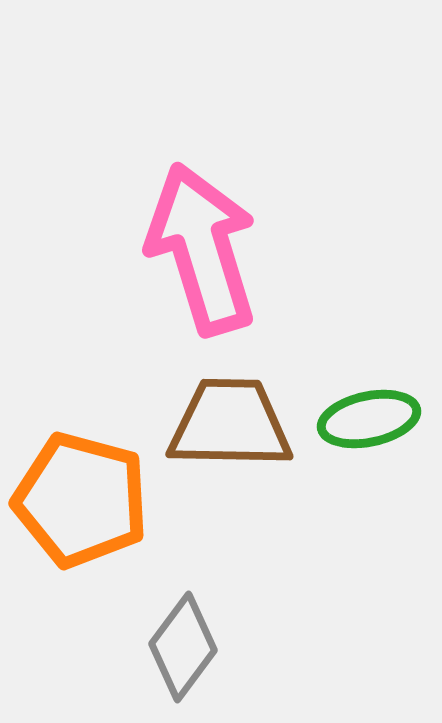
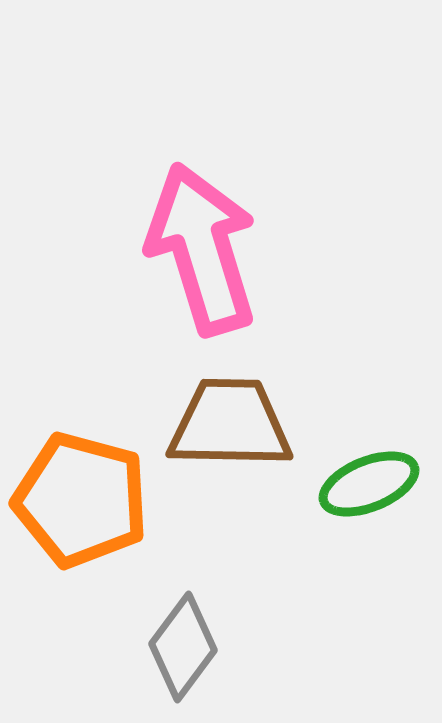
green ellipse: moved 65 px down; rotated 10 degrees counterclockwise
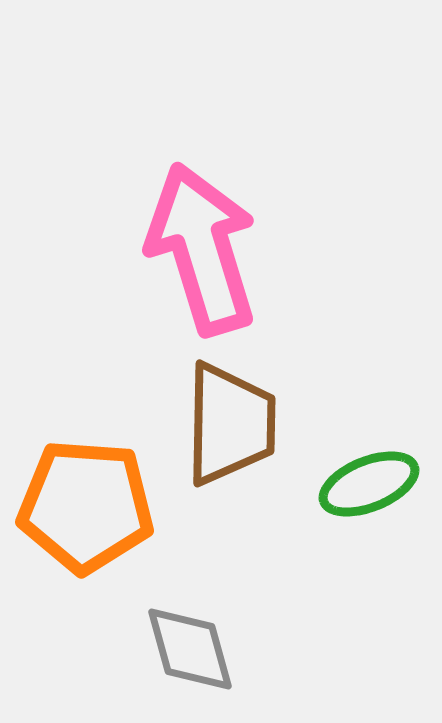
brown trapezoid: rotated 90 degrees clockwise
orange pentagon: moved 5 px right, 6 px down; rotated 11 degrees counterclockwise
gray diamond: moved 7 px right, 2 px down; rotated 52 degrees counterclockwise
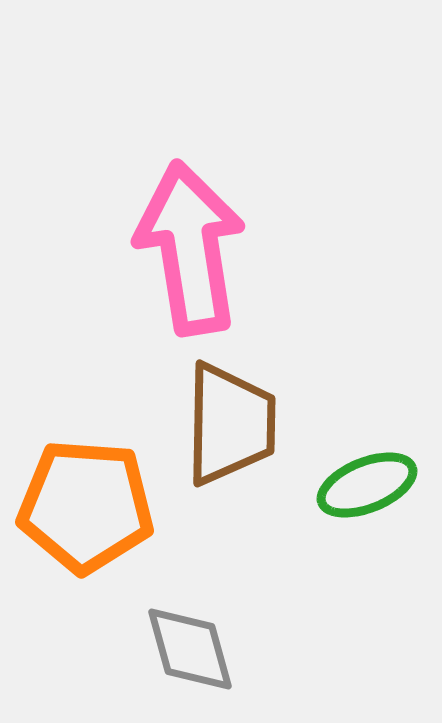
pink arrow: moved 12 px left, 1 px up; rotated 8 degrees clockwise
green ellipse: moved 2 px left, 1 px down
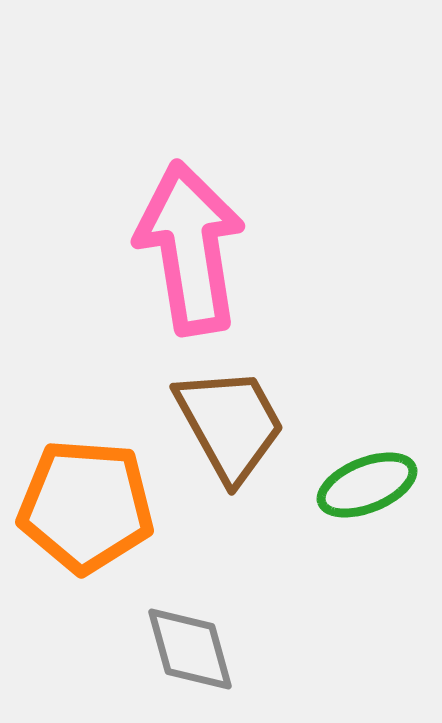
brown trapezoid: rotated 30 degrees counterclockwise
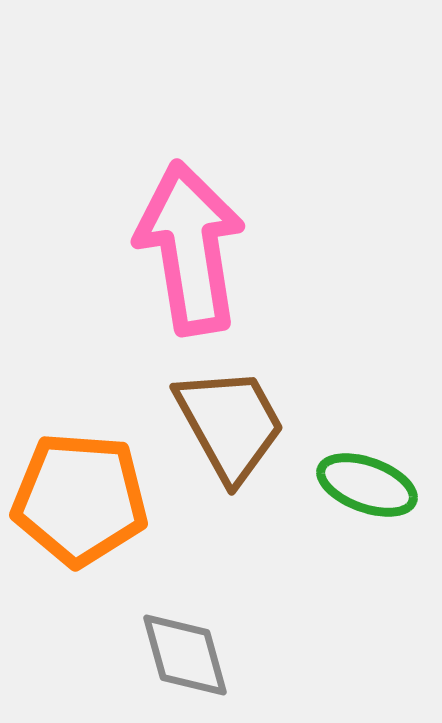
green ellipse: rotated 42 degrees clockwise
orange pentagon: moved 6 px left, 7 px up
gray diamond: moved 5 px left, 6 px down
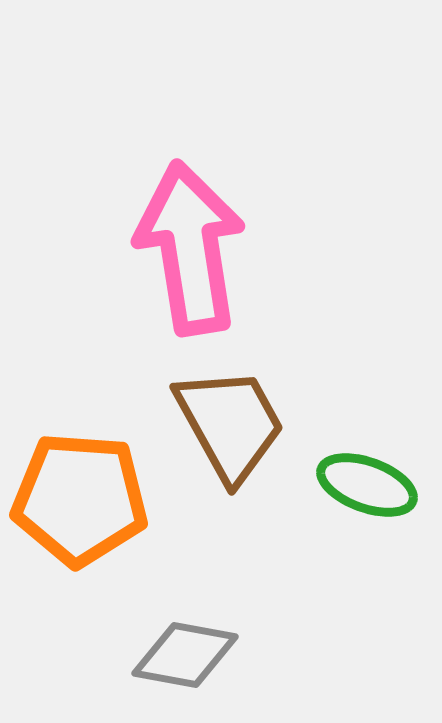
gray diamond: rotated 64 degrees counterclockwise
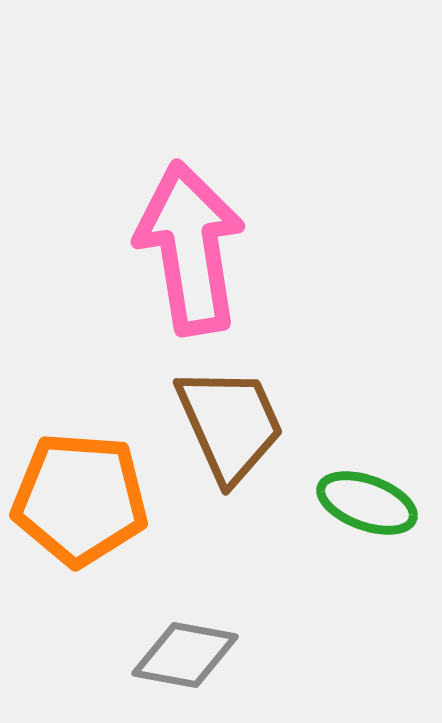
brown trapezoid: rotated 5 degrees clockwise
green ellipse: moved 18 px down
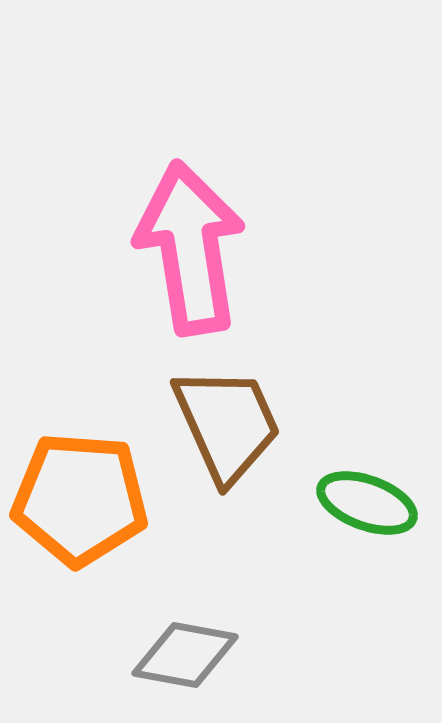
brown trapezoid: moved 3 px left
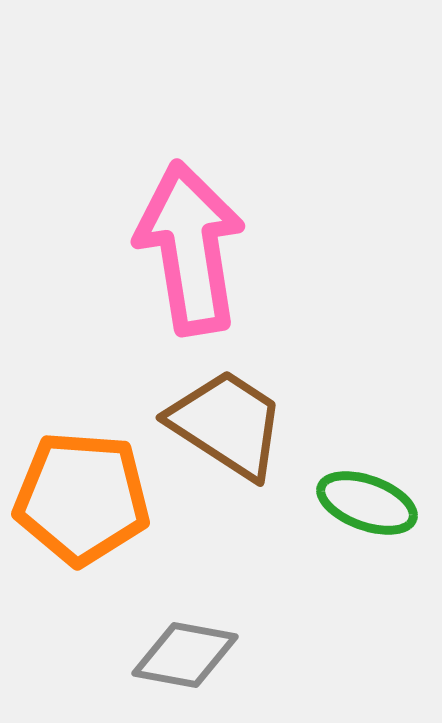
brown trapezoid: rotated 33 degrees counterclockwise
orange pentagon: moved 2 px right, 1 px up
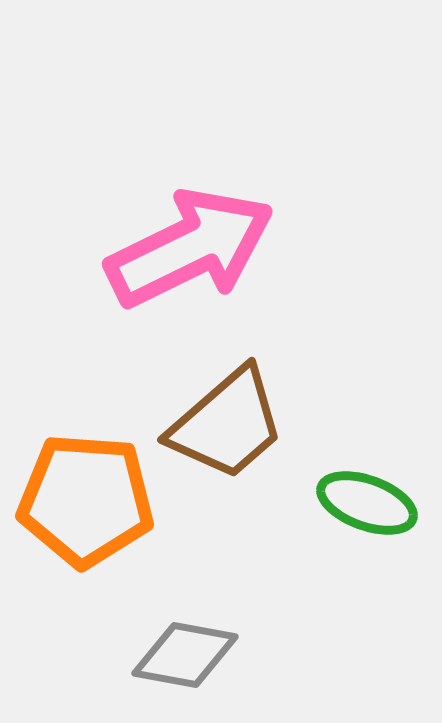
pink arrow: rotated 73 degrees clockwise
brown trapezoid: rotated 106 degrees clockwise
orange pentagon: moved 4 px right, 2 px down
